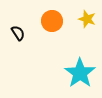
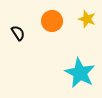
cyan star: rotated 8 degrees counterclockwise
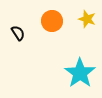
cyan star: rotated 8 degrees clockwise
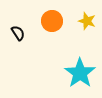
yellow star: moved 2 px down
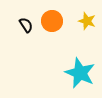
black semicircle: moved 8 px right, 8 px up
cyan star: rotated 12 degrees counterclockwise
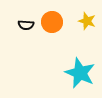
orange circle: moved 1 px down
black semicircle: rotated 126 degrees clockwise
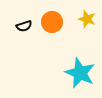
yellow star: moved 2 px up
black semicircle: moved 2 px left, 1 px down; rotated 21 degrees counterclockwise
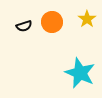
yellow star: rotated 18 degrees clockwise
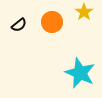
yellow star: moved 3 px left, 7 px up
black semicircle: moved 5 px left, 1 px up; rotated 21 degrees counterclockwise
